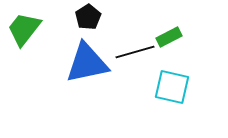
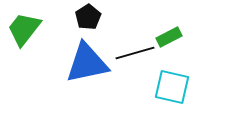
black line: moved 1 px down
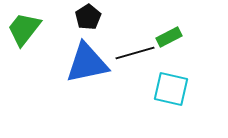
cyan square: moved 1 px left, 2 px down
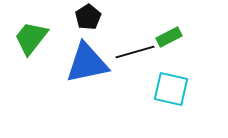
green trapezoid: moved 7 px right, 9 px down
black line: moved 1 px up
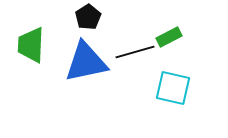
green trapezoid: moved 7 px down; rotated 36 degrees counterclockwise
blue triangle: moved 1 px left, 1 px up
cyan square: moved 2 px right, 1 px up
